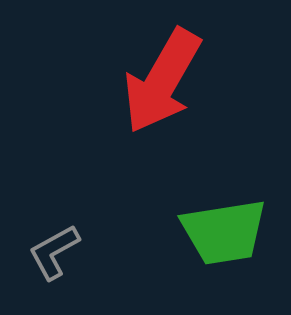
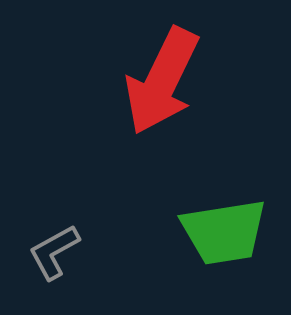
red arrow: rotated 4 degrees counterclockwise
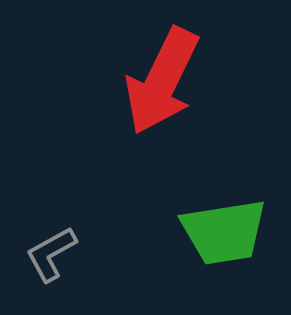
gray L-shape: moved 3 px left, 2 px down
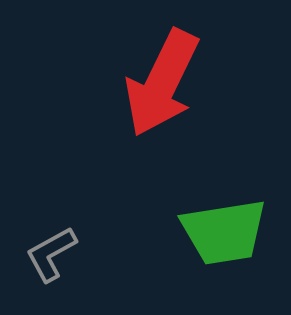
red arrow: moved 2 px down
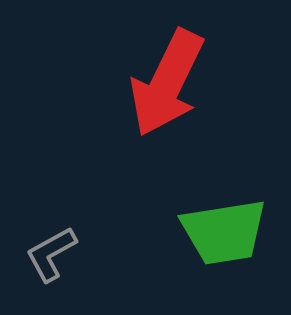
red arrow: moved 5 px right
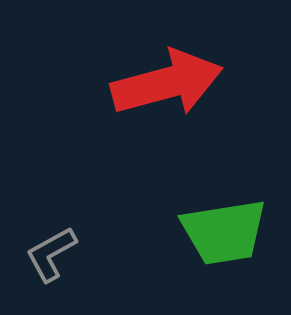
red arrow: rotated 131 degrees counterclockwise
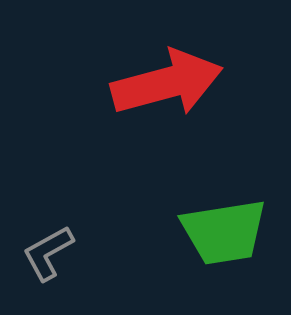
gray L-shape: moved 3 px left, 1 px up
